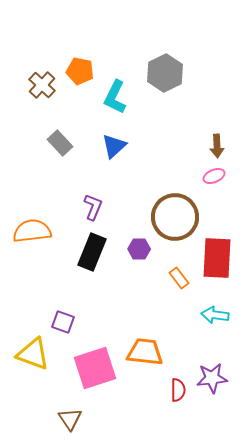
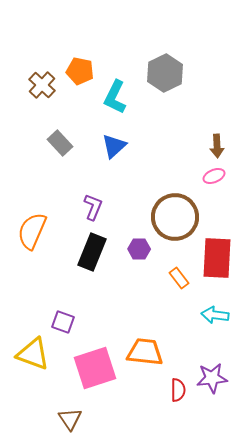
orange semicircle: rotated 60 degrees counterclockwise
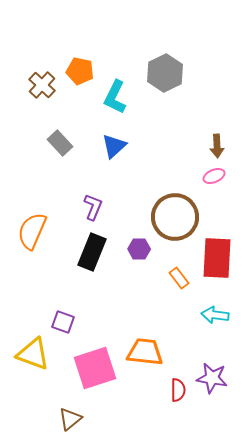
purple star: rotated 16 degrees clockwise
brown triangle: rotated 25 degrees clockwise
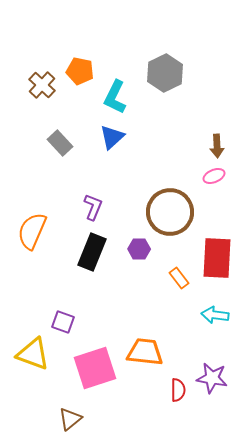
blue triangle: moved 2 px left, 9 px up
brown circle: moved 5 px left, 5 px up
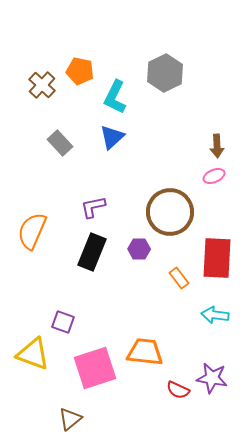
purple L-shape: rotated 124 degrees counterclockwise
red semicircle: rotated 115 degrees clockwise
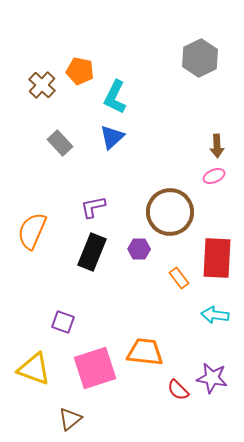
gray hexagon: moved 35 px right, 15 px up
yellow triangle: moved 1 px right, 15 px down
red semicircle: rotated 20 degrees clockwise
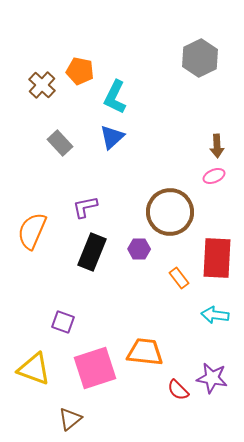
purple L-shape: moved 8 px left
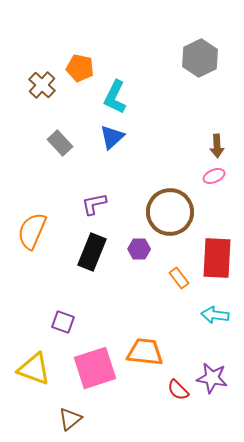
orange pentagon: moved 3 px up
purple L-shape: moved 9 px right, 3 px up
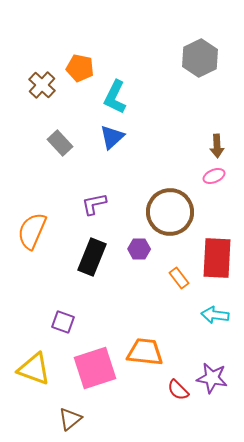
black rectangle: moved 5 px down
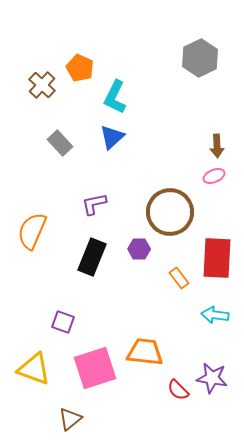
orange pentagon: rotated 12 degrees clockwise
